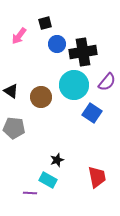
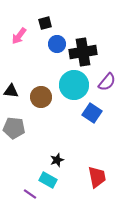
black triangle: rotated 28 degrees counterclockwise
purple line: moved 1 px down; rotated 32 degrees clockwise
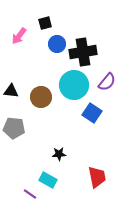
black star: moved 2 px right, 6 px up; rotated 16 degrees clockwise
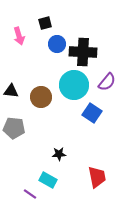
pink arrow: rotated 54 degrees counterclockwise
black cross: rotated 12 degrees clockwise
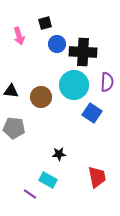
purple semicircle: rotated 36 degrees counterclockwise
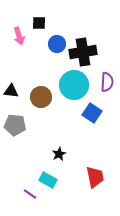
black square: moved 6 px left; rotated 16 degrees clockwise
black cross: rotated 12 degrees counterclockwise
gray pentagon: moved 1 px right, 3 px up
black star: rotated 24 degrees counterclockwise
red trapezoid: moved 2 px left
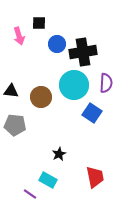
purple semicircle: moved 1 px left, 1 px down
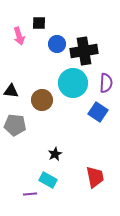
black cross: moved 1 px right, 1 px up
cyan circle: moved 1 px left, 2 px up
brown circle: moved 1 px right, 3 px down
blue square: moved 6 px right, 1 px up
black star: moved 4 px left
purple line: rotated 40 degrees counterclockwise
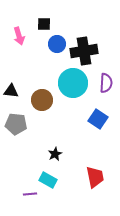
black square: moved 5 px right, 1 px down
blue square: moved 7 px down
gray pentagon: moved 1 px right, 1 px up
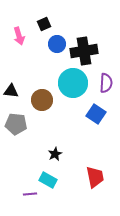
black square: rotated 24 degrees counterclockwise
blue square: moved 2 px left, 5 px up
